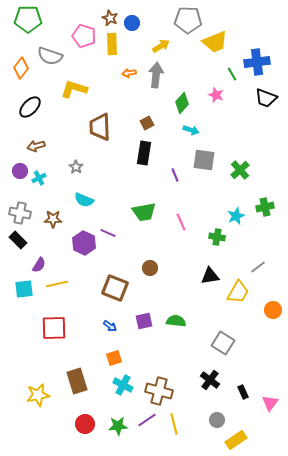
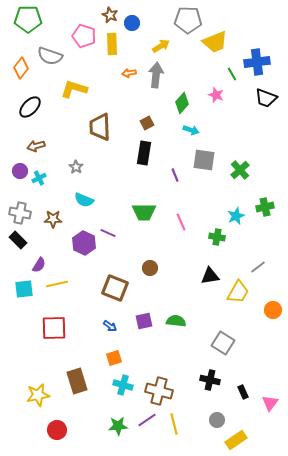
brown star at (110, 18): moved 3 px up
green trapezoid at (144, 212): rotated 10 degrees clockwise
black cross at (210, 380): rotated 24 degrees counterclockwise
cyan cross at (123, 385): rotated 12 degrees counterclockwise
red circle at (85, 424): moved 28 px left, 6 px down
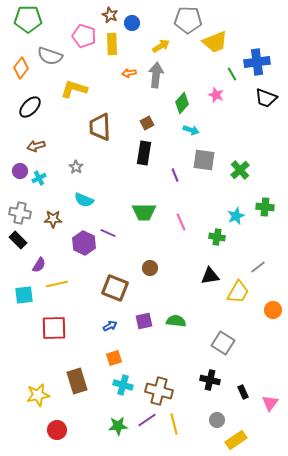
green cross at (265, 207): rotated 18 degrees clockwise
cyan square at (24, 289): moved 6 px down
blue arrow at (110, 326): rotated 64 degrees counterclockwise
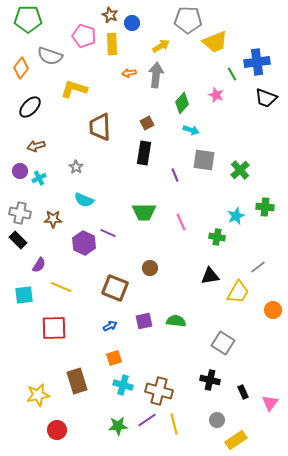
yellow line at (57, 284): moved 4 px right, 3 px down; rotated 35 degrees clockwise
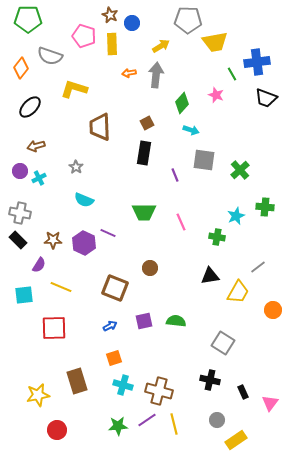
yellow trapezoid at (215, 42): rotated 12 degrees clockwise
brown star at (53, 219): moved 21 px down
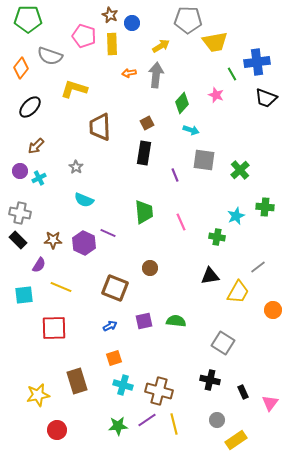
brown arrow at (36, 146): rotated 30 degrees counterclockwise
green trapezoid at (144, 212): rotated 95 degrees counterclockwise
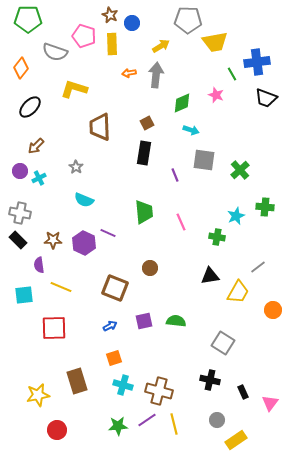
gray semicircle at (50, 56): moved 5 px right, 4 px up
green diamond at (182, 103): rotated 25 degrees clockwise
purple semicircle at (39, 265): rotated 140 degrees clockwise
